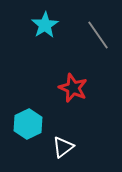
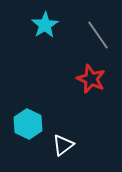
red star: moved 18 px right, 9 px up
cyan hexagon: rotated 8 degrees counterclockwise
white triangle: moved 2 px up
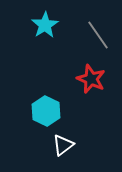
cyan hexagon: moved 18 px right, 13 px up
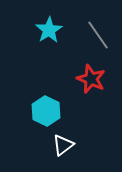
cyan star: moved 4 px right, 5 px down
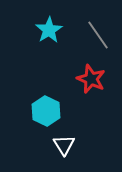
white triangle: moved 1 px right; rotated 25 degrees counterclockwise
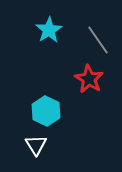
gray line: moved 5 px down
red star: moved 2 px left; rotated 8 degrees clockwise
white triangle: moved 28 px left
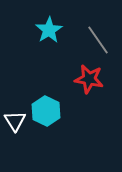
red star: rotated 20 degrees counterclockwise
white triangle: moved 21 px left, 24 px up
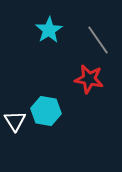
cyan hexagon: rotated 16 degrees counterclockwise
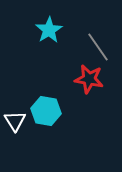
gray line: moved 7 px down
